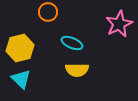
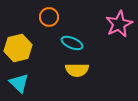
orange circle: moved 1 px right, 5 px down
yellow hexagon: moved 2 px left
cyan triangle: moved 2 px left, 4 px down
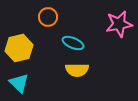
orange circle: moved 1 px left
pink star: rotated 16 degrees clockwise
cyan ellipse: moved 1 px right
yellow hexagon: moved 1 px right
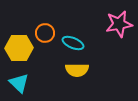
orange circle: moved 3 px left, 16 px down
yellow hexagon: rotated 12 degrees clockwise
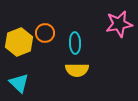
cyan ellipse: moved 2 px right; rotated 65 degrees clockwise
yellow hexagon: moved 6 px up; rotated 20 degrees counterclockwise
